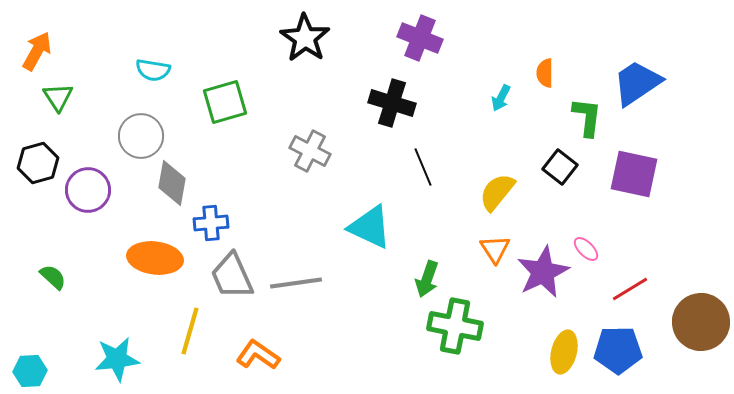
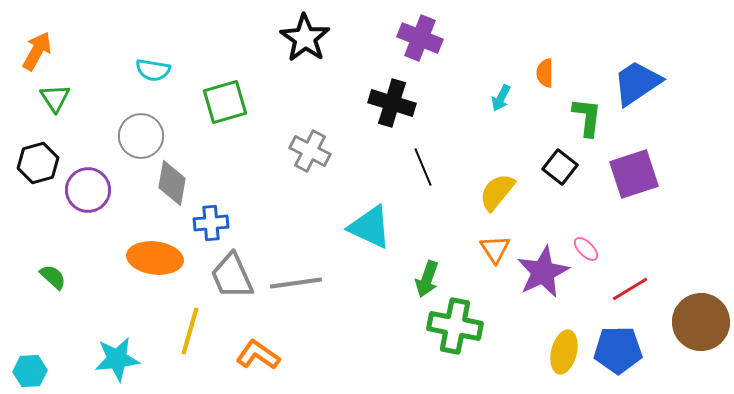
green triangle: moved 3 px left, 1 px down
purple square: rotated 30 degrees counterclockwise
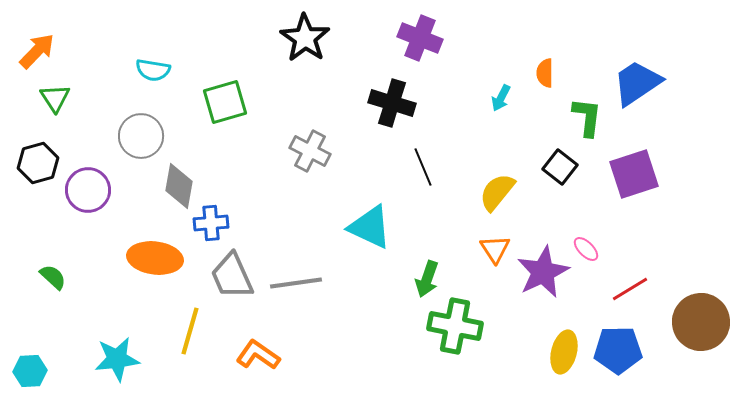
orange arrow: rotated 15 degrees clockwise
gray diamond: moved 7 px right, 3 px down
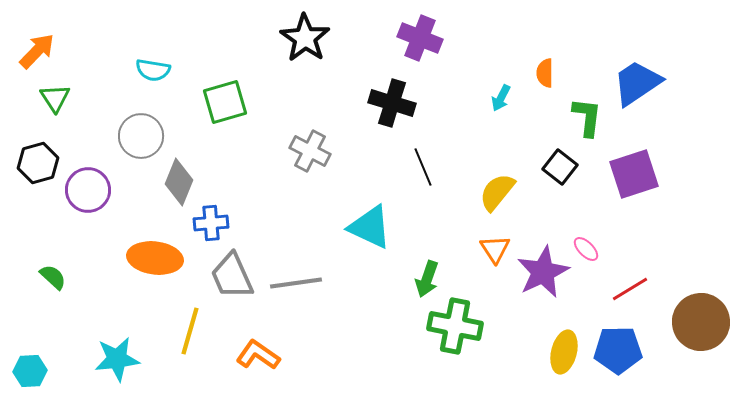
gray diamond: moved 4 px up; rotated 12 degrees clockwise
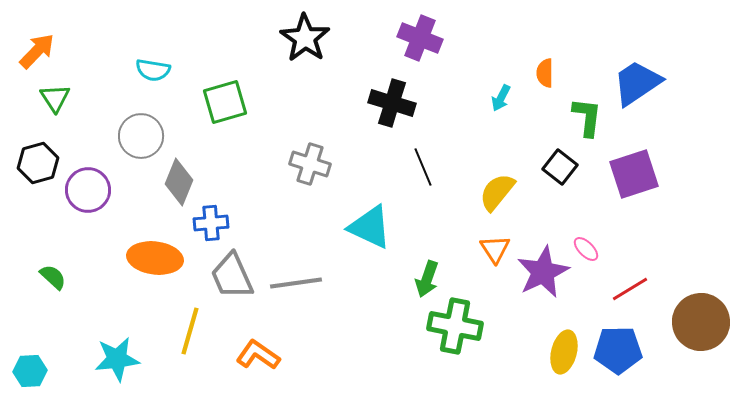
gray cross: moved 13 px down; rotated 9 degrees counterclockwise
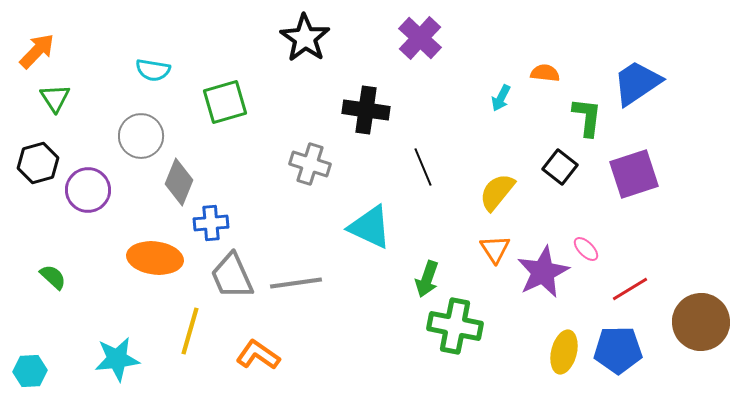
purple cross: rotated 21 degrees clockwise
orange semicircle: rotated 96 degrees clockwise
black cross: moved 26 px left, 7 px down; rotated 9 degrees counterclockwise
